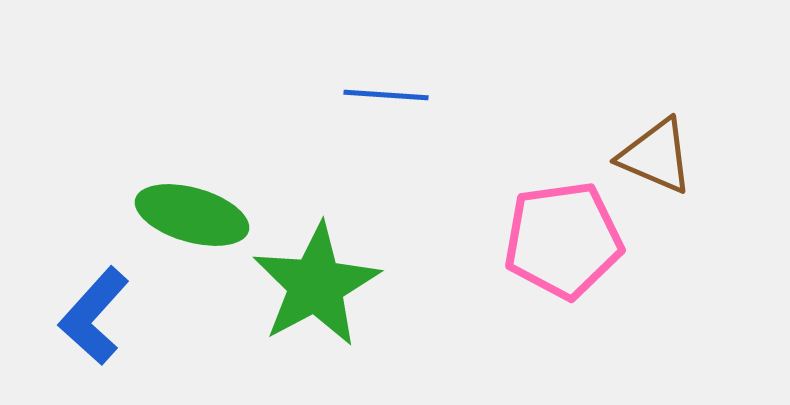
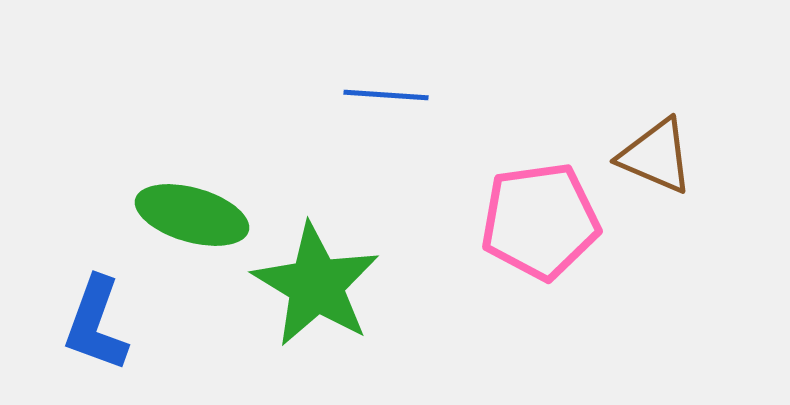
pink pentagon: moved 23 px left, 19 px up
green star: rotated 13 degrees counterclockwise
blue L-shape: moved 2 px right, 8 px down; rotated 22 degrees counterclockwise
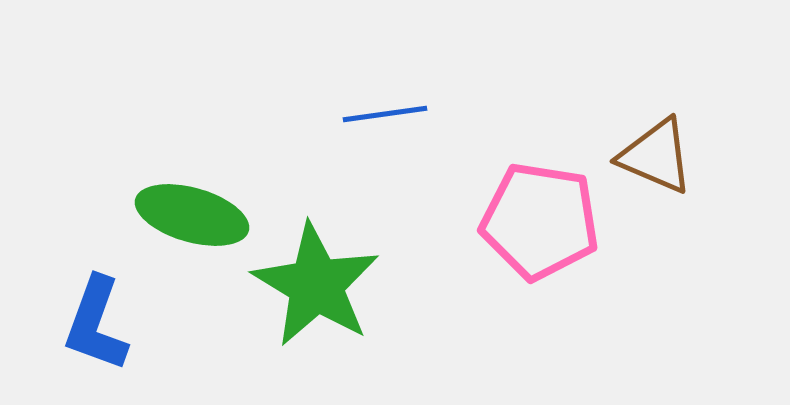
blue line: moved 1 px left, 19 px down; rotated 12 degrees counterclockwise
pink pentagon: rotated 17 degrees clockwise
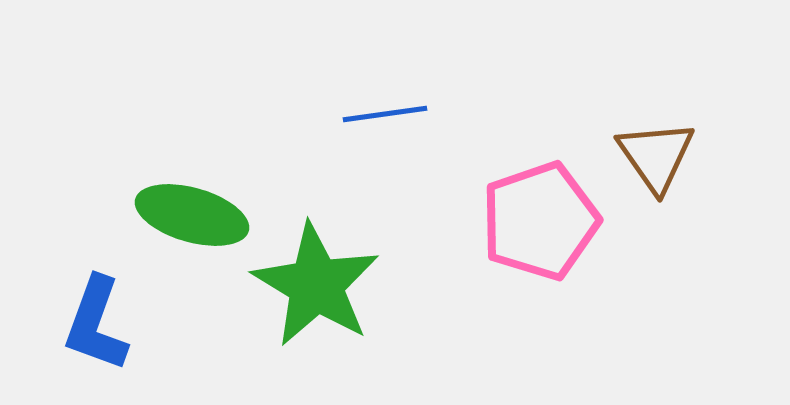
brown triangle: rotated 32 degrees clockwise
pink pentagon: rotated 28 degrees counterclockwise
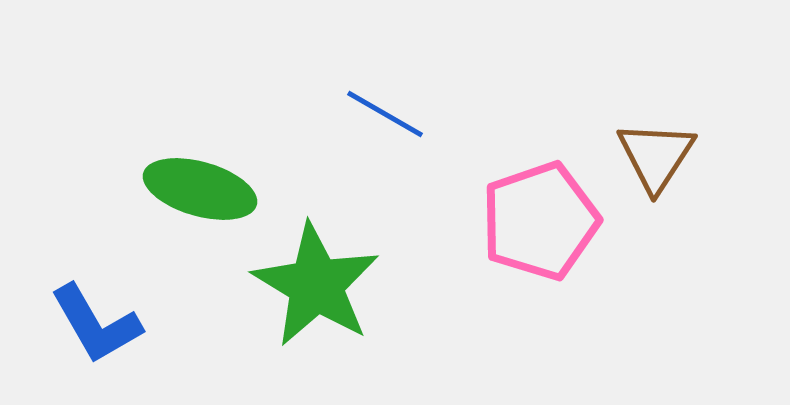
blue line: rotated 38 degrees clockwise
brown triangle: rotated 8 degrees clockwise
green ellipse: moved 8 px right, 26 px up
blue L-shape: rotated 50 degrees counterclockwise
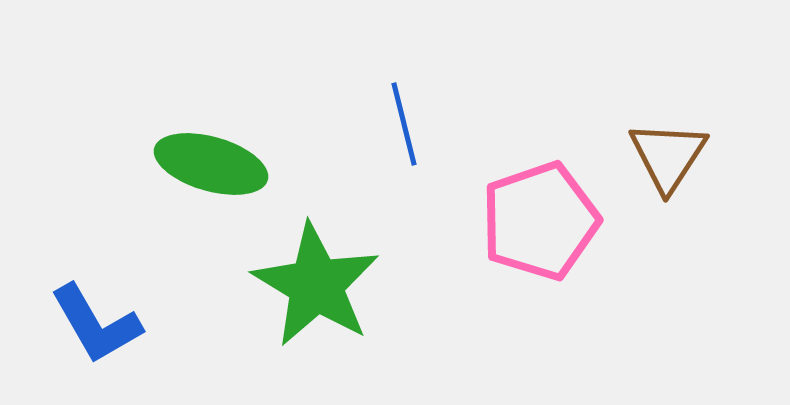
blue line: moved 19 px right, 10 px down; rotated 46 degrees clockwise
brown triangle: moved 12 px right
green ellipse: moved 11 px right, 25 px up
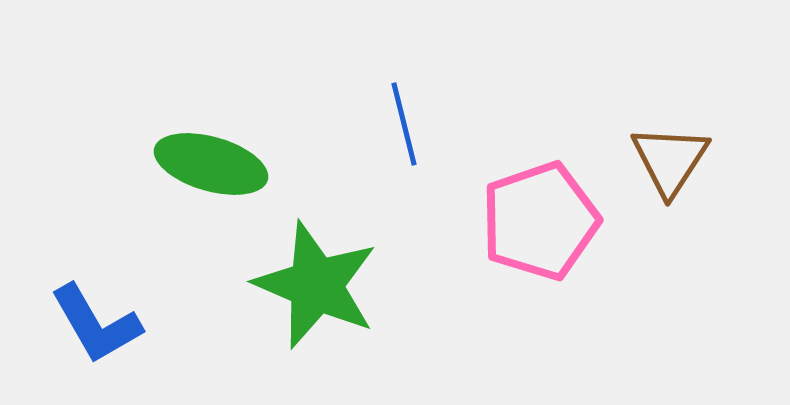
brown triangle: moved 2 px right, 4 px down
green star: rotated 8 degrees counterclockwise
